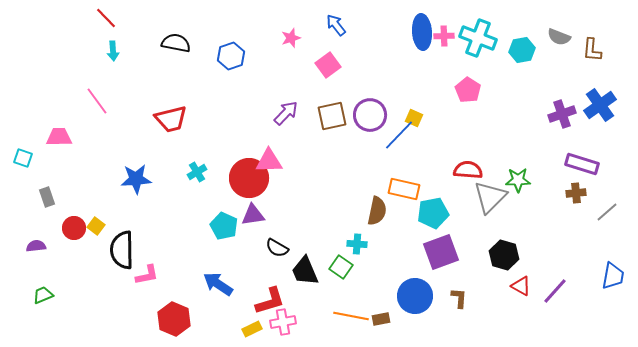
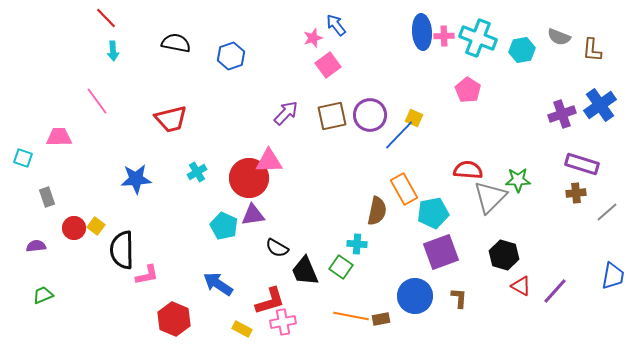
pink star at (291, 38): moved 22 px right
orange rectangle at (404, 189): rotated 48 degrees clockwise
yellow rectangle at (252, 329): moved 10 px left; rotated 54 degrees clockwise
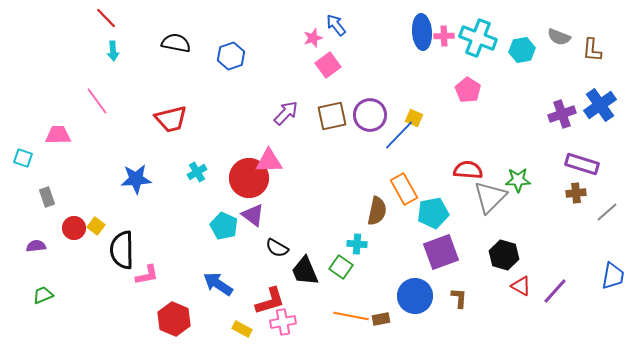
pink trapezoid at (59, 137): moved 1 px left, 2 px up
purple triangle at (253, 215): rotated 45 degrees clockwise
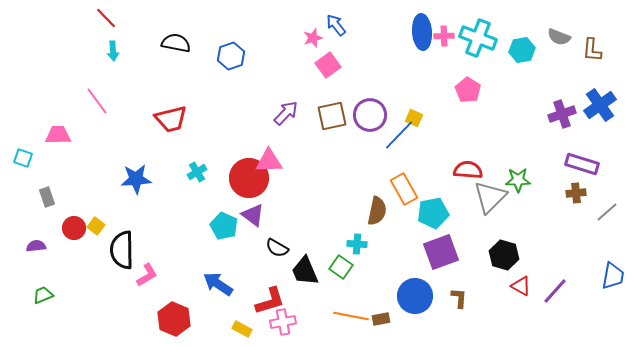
pink L-shape at (147, 275): rotated 20 degrees counterclockwise
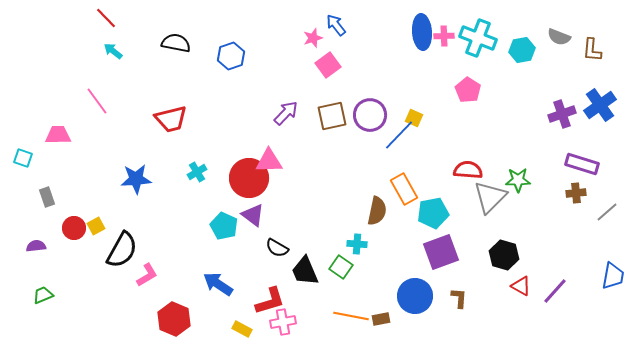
cyan arrow at (113, 51): rotated 132 degrees clockwise
yellow square at (96, 226): rotated 24 degrees clockwise
black semicircle at (122, 250): rotated 150 degrees counterclockwise
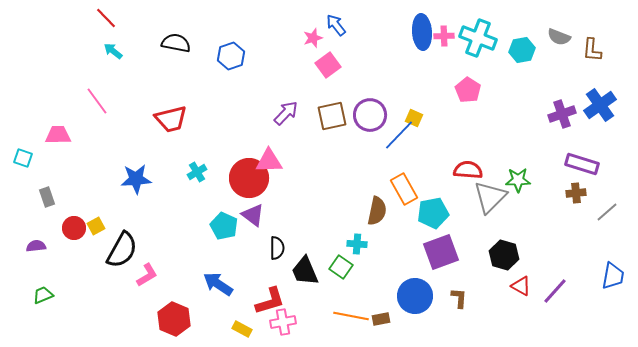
black semicircle at (277, 248): rotated 120 degrees counterclockwise
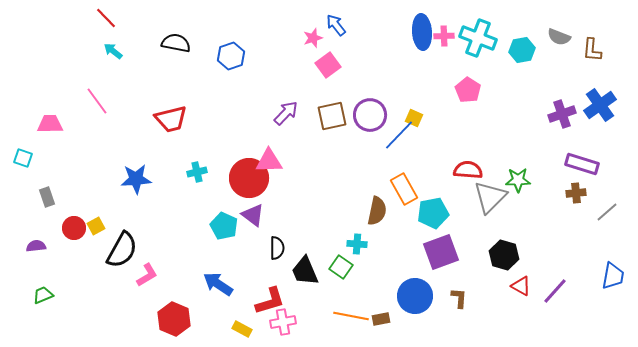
pink trapezoid at (58, 135): moved 8 px left, 11 px up
cyan cross at (197, 172): rotated 18 degrees clockwise
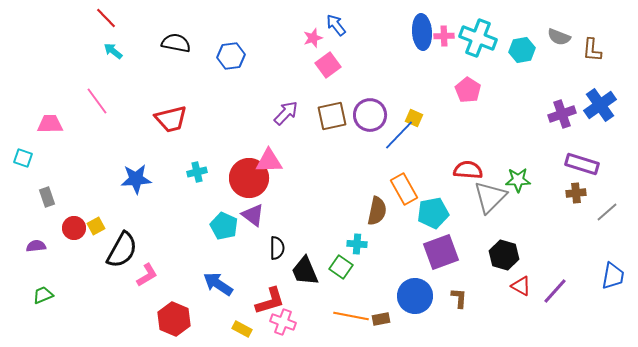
blue hexagon at (231, 56): rotated 12 degrees clockwise
pink cross at (283, 322): rotated 30 degrees clockwise
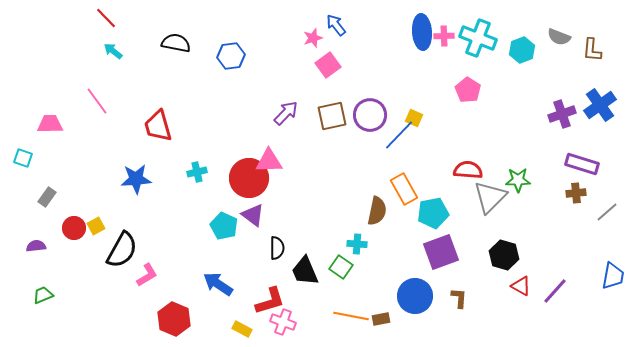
cyan hexagon at (522, 50): rotated 10 degrees counterclockwise
red trapezoid at (171, 119): moved 13 px left, 7 px down; rotated 88 degrees clockwise
gray rectangle at (47, 197): rotated 54 degrees clockwise
